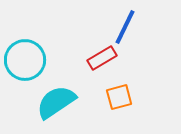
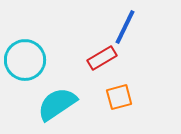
cyan semicircle: moved 1 px right, 2 px down
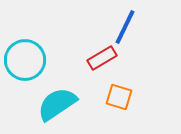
orange square: rotated 32 degrees clockwise
